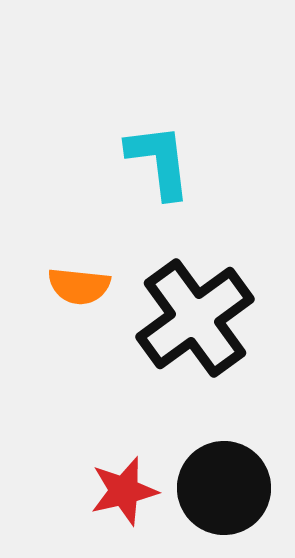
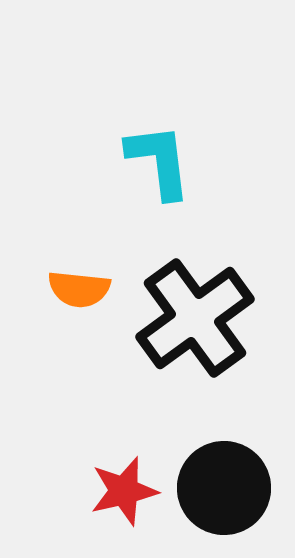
orange semicircle: moved 3 px down
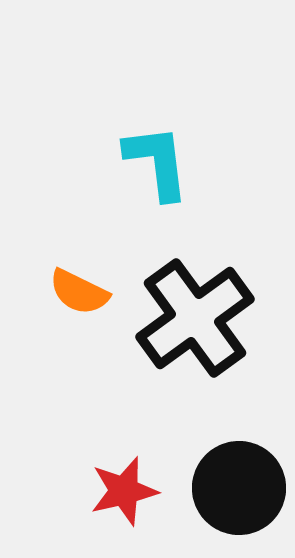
cyan L-shape: moved 2 px left, 1 px down
orange semicircle: moved 3 px down; rotated 20 degrees clockwise
black circle: moved 15 px right
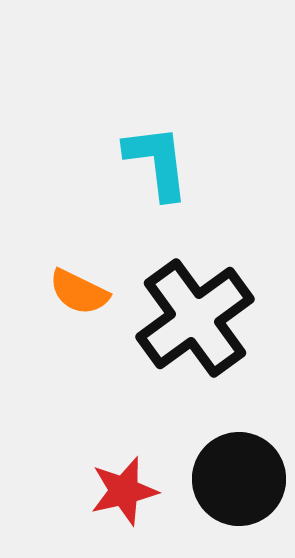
black circle: moved 9 px up
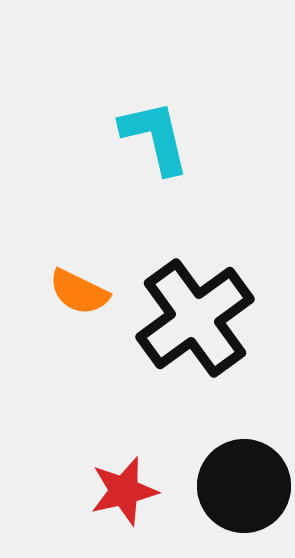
cyan L-shape: moved 2 px left, 25 px up; rotated 6 degrees counterclockwise
black circle: moved 5 px right, 7 px down
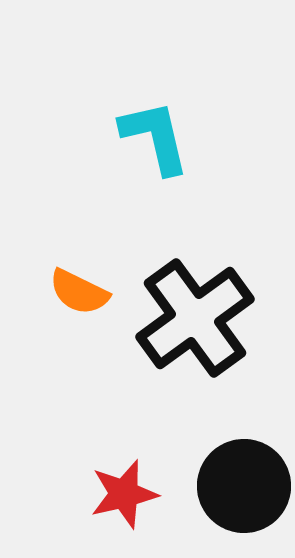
red star: moved 3 px down
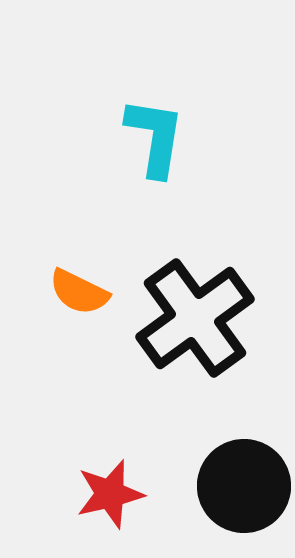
cyan L-shape: rotated 22 degrees clockwise
red star: moved 14 px left
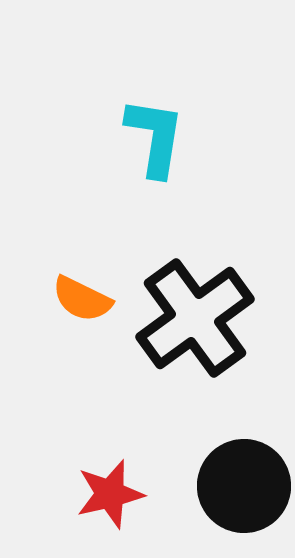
orange semicircle: moved 3 px right, 7 px down
